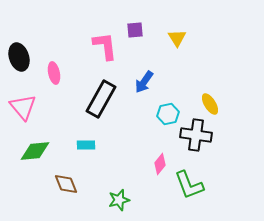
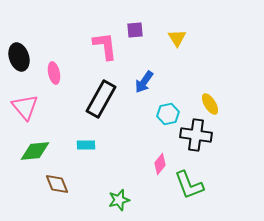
pink triangle: moved 2 px right
brown diamond: moved 9 px left
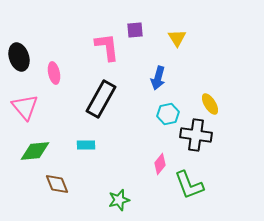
pink L-shape: moved 2 px right, 1 px down
blue arrow: moved 14 px right, 4 px up; rotated 20 degrees counterclockwise
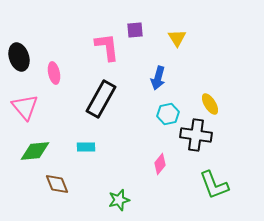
cyan rectangle: moved 2 px down
green L-shape: moved 25 px right
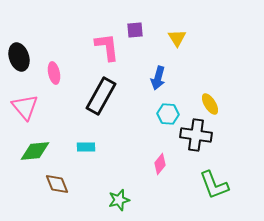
black rectangle: moved 3 px up
cyan hexagon: rotated 15 degrees clockwise
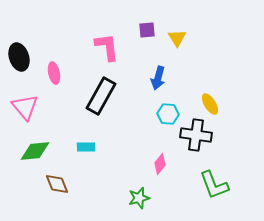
purple square: moved 12 px right
green star: moved 20 px right, 2 px up
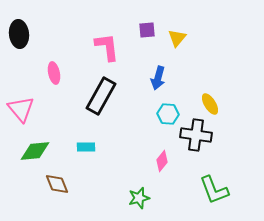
yellow triangle: rotated 12 degrees clockwise
black ellipse: moved 23 px up; rotated 12 degrees clockwise
pink triangle: moved 4 px left, 2 px down
pink diamond: moved 2 px right, 3 px up
green L-shape: moved 5 px down
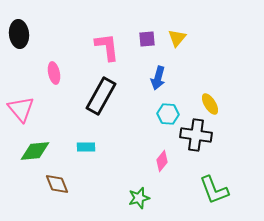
purple square: moved 9 px down
